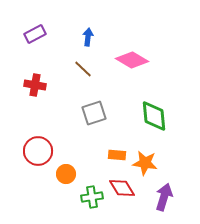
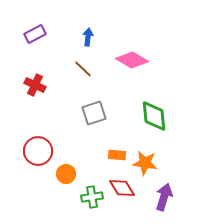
red cross: rotated 15 degrees clockwise
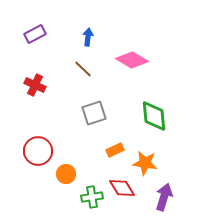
orange rectangle: moved 2 px left, 5 px up; rotated 30 degrees counterclockwise
